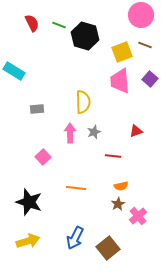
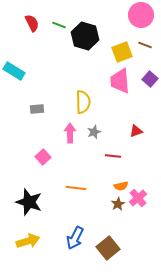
pink cross: moved 18 px up
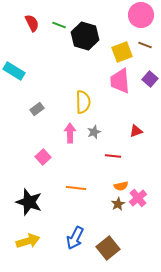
gray rectangle: rotated 32 degrees counterclockwise
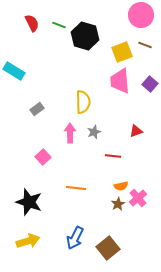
purple square: moved 5 px down
